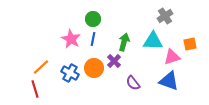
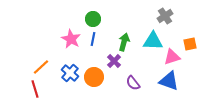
orange circle: moved 9 px down
blue cross: rotated 12 degrees clockwise
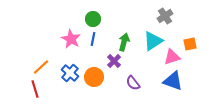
cyan triangle: rotated 35 degrees counterclockwise
blue triangle: moved 4 px right
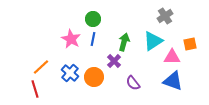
pink triangle: rotated 18 degrees clockwise
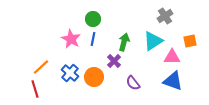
orange square: moved 3 px up
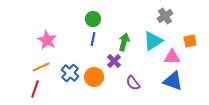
pink star: moved 24 px left, 1 px down
orange line: rotated 18 degrees clockwise
red line: rotated 36 degrees clockwise
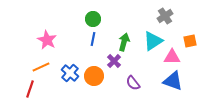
orange circle: moved 1 px up
red line: moved 5 px left
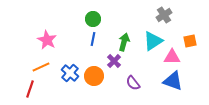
gray cross: moved 1 px left, 1 px up
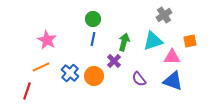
cyan triangle: rotated 15 degrees clockwise
purple semicircle: moved 6 px right, 4 px up
red line: moved 3 px left, 2 px down
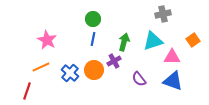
gray cross: moved 1 px left, 1 px up; rotated 21 degrees clockwise
orange square: moved 3 px right, 1 px up; rotated 24 degrees counterclockwise
purple cross: rotated 16 degrees clockwise
orange circle: moved 6 px up
